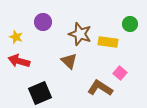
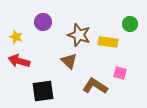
brown star: moved 1 px left, 1 px down
pink square: rotated 24 degrees counterclockwise
brown L-shape: moved 5 px left, 2 px up
black square: moved 3 px right, 2 px up; rotated 15 degrees clockwise
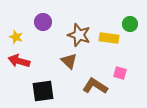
yellow rectangle: moved 1 px right, 4 px up
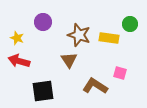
yellow star: moved 1 px right, 1 px down
brown triangle: moved 1 px up; rotated 12 degrees clockwise
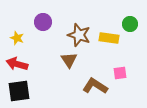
red arrow: moved 2 px left, 3 px down
pink square: rotated 24 degrees counterclockwise
black square: moved 24 px left
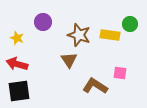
yellow rectangle: moved 1 px right, 3 px up
pink square: rotated 16 degrees clockwise
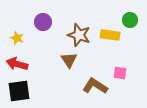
green circle: moved 4 px up
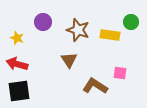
green circle: moved 1 px right, 2 px down
brown star: moved 1 px left, 5 px up
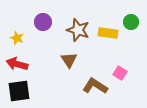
yellow rectangle: moved 2 px left, 2 px up
pink square: rotated 24 degrees clockwise
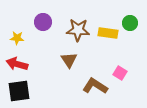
green circle: moved 1 px left, 1 px down
brown star: rotated 15 degrees counterclockwise
yellow star: rotated 16 degrees counterclockwise
